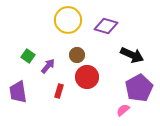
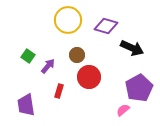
black arrow: moved 7 px up
red circle: moved 2 px right
purple trapezoid: moved 8 px right, 13 px down
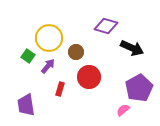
yellow circle: moved 19 px left, 18 px down
brown circle: moved 1 px left, 3 px up
red rectangle: moved 1 px right, 2 px up
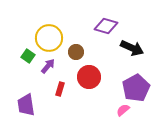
purple pentagon: moved 3 px left
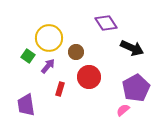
purple diamond: moved 3 px up; rotated 40 degrees clockwise
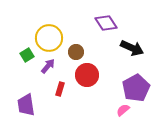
green square: moved 1 px left, 1 px up; rotated 24 degrees clockwise
red circle: moved 2 px left, 2 px up
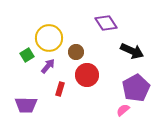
black arrow: moved 3 px down
purple trapezoid: rotated 80 degrees counterclockwise
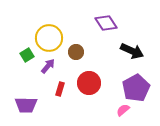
red circle: moved 2 px right, 8 px down
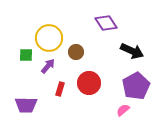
green square: moved 1 px left; rotated 32 degrees clockwise
purple pentagon: moved 2 px up
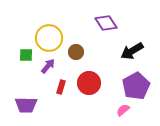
black arrow: rotated 125 degrees clockwise
red rectangle: moved 1 px right, 2 px up
